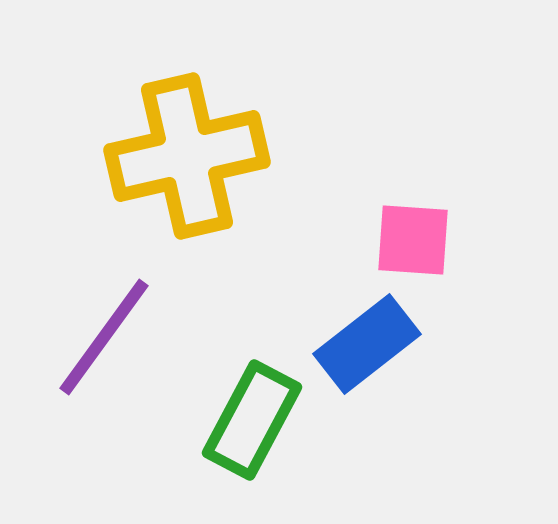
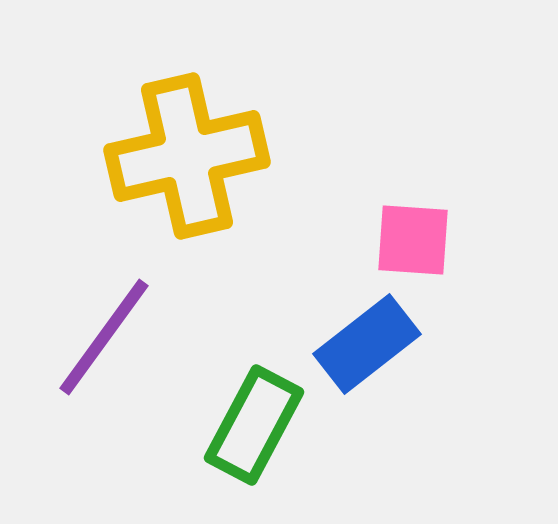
green rectangle: moved 2 px right, 5 px down
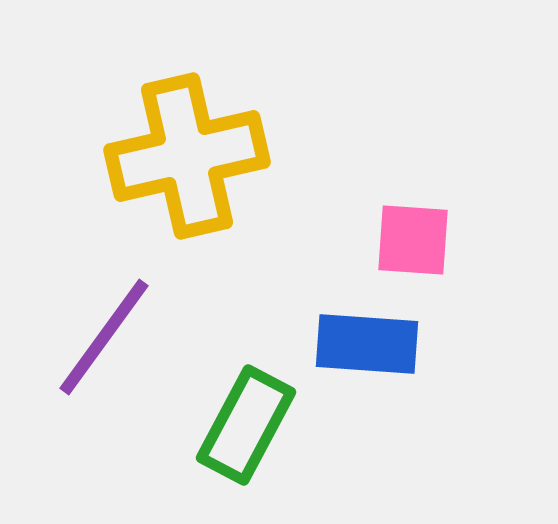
blue rectangle: rotated 42 degrees clockwise
green rectangle: moved 8 px left
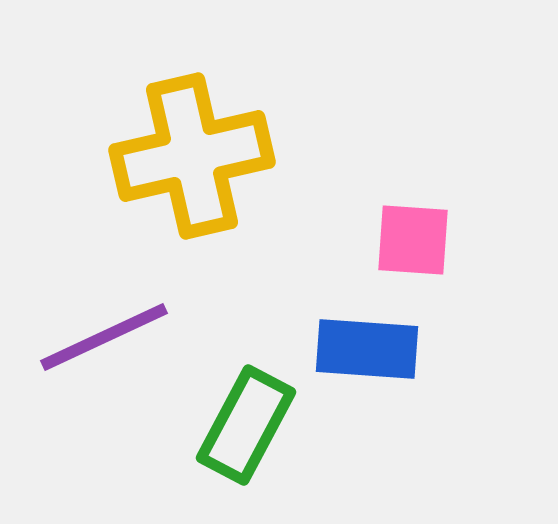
yellow cross: moved 5 px right
purple line: rotated 29 degrees clockwise
blue rectangle: moved 5 px down
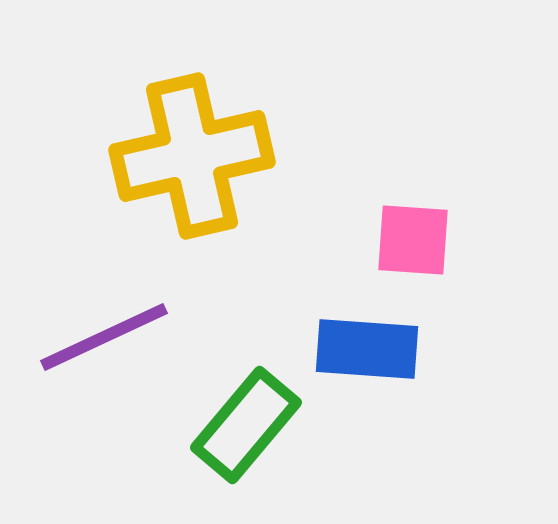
green rectangle: rotated 12 degrees clockwise
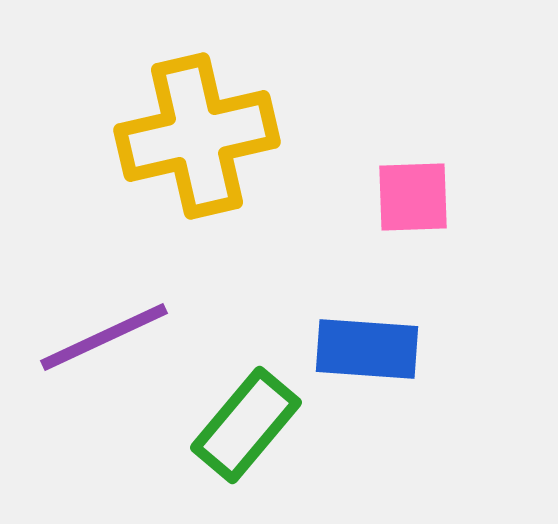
yellow cross: moved 5 px right, 20 px up
pink square: moved 43 px up; rotated 6 degrees counterclockwise
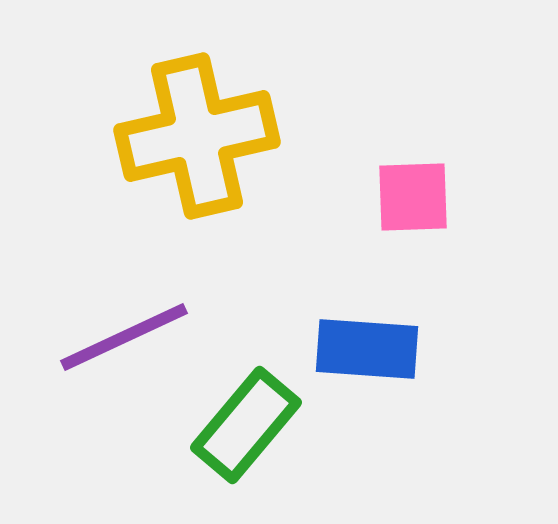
purple line: moved 20 px right
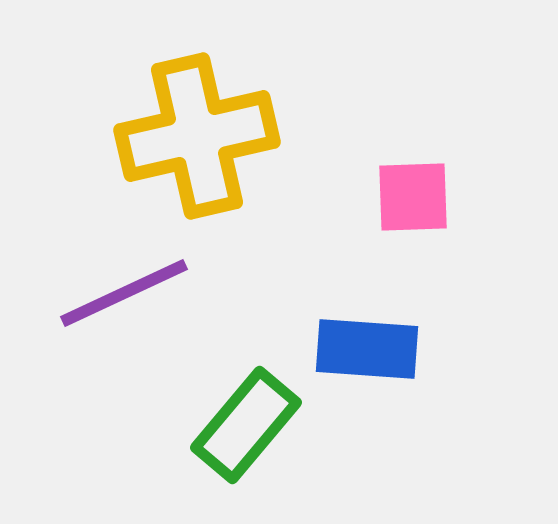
purple line: moved 44 px up
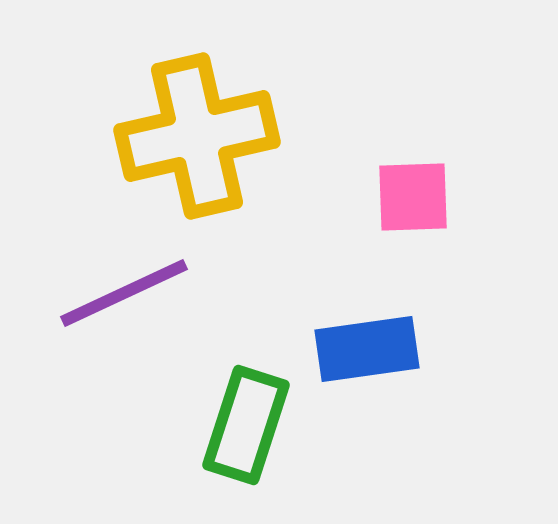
blue rectangle: rotated 12 degrees counterclockwise
green rectangle: rotated 22 degrees counterclockwise
